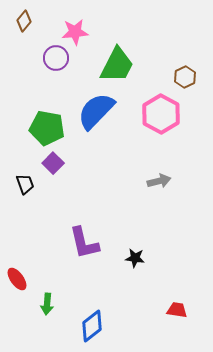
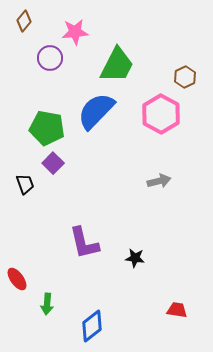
purple circle: moved 6 px left
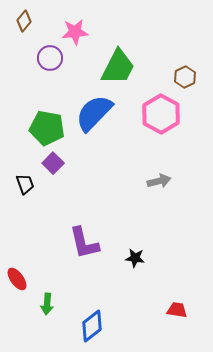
green trapezoid: moved 1 px right, 2 px down
blue semicircle: moved 2 px left, 2 px down
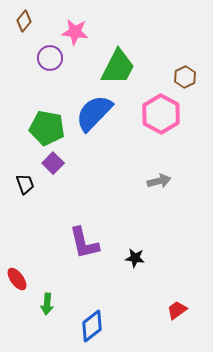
pink star: rotated 12 degrees clockwise
red trapezoid: rotated 45 degrees counterclockwise
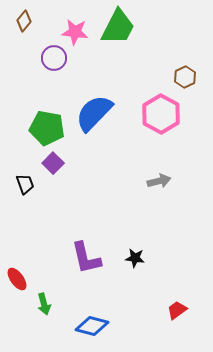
purple circle: moved 4 px right
green trapezoid: moved 40 px up
purple L-shape: moved 2 px right, 15 px down
green arrow: moved 3 px left; rotated 20 degrees counterclockwise
blue diamond: rotated 52 degrees clockwise
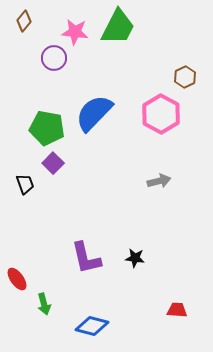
red trapezoid: rotated 40 degrees clockwise
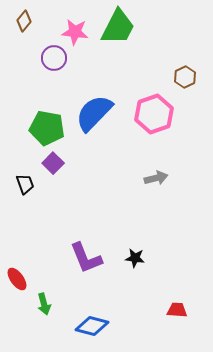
pink hexagon: moved 7 px left; rotated 12 degrees clockwise
gray arrow: moved 3 px left, 3 px up
purple L-shape: rotated 9 degrees counterclockwise
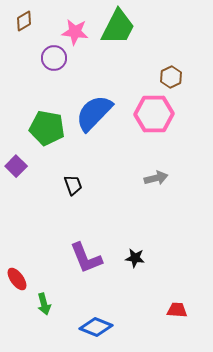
brown diamond: rotated 20 degrees clockwise
brown hexagon: moved 14 px left
pink hexagon: rotated 18 degrees clockwise
purple square: moved 37 px left, 3 px down
black trapezoid: moved 48 px right, 1 px down
blue diamond: moved 4 px right, 1 px down; rotated 8 degrees clockwise
